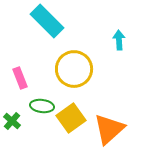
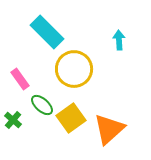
cyan rectangle: moved 11 px down
pink rectangle: moved 1 px down; rotated 15 degrees counterclockwise
green ellipse: moved 1 px up; rotated 35 degrees clockwise
green cross: moved 1 px right, 1 px up
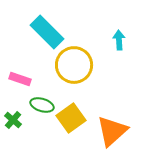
yellow circle: moved 4 px up
pink rectangle: rotated 35 degrees counterclockwise
green ellipse: rotated 25 degrees counterclockwise
orange triangle: moved 3 px right, 2 px down
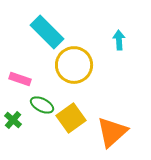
green ellipse: rotated 10 degrees clockwise
orange triangle: moved 1 px down
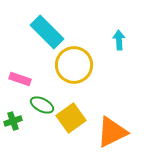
green cross: moved 1 px down; rotated 30 degrees clockwise
orange triangle: rotated 16 degrees clockwise
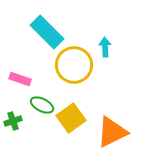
cyan arrow: moved 14 px left, 7 px down
